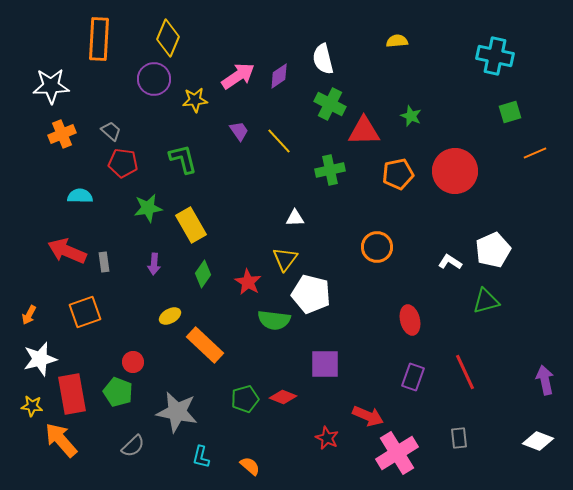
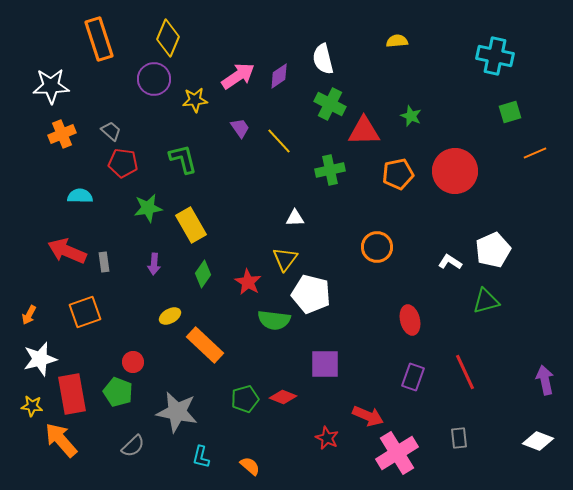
orange rectangle at (99, 39): rotated 21 degrees counterclockwise
purple trapezoid at (239, 131): moved 1 px right, 3 px up
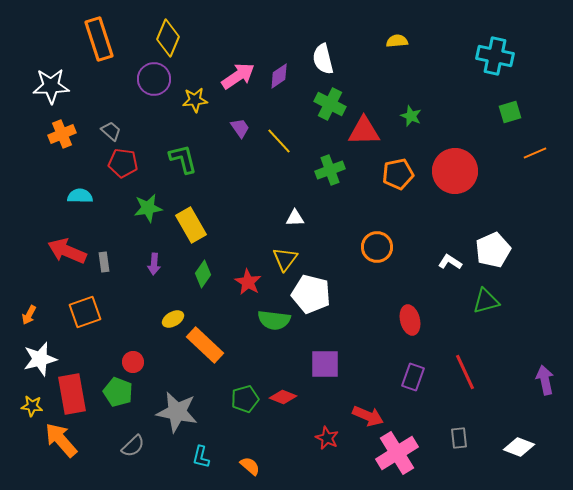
green cross at (330, 170): rotated 8 degrees counterclockwise
yellow ellipse at (170, 316): moved 3 px right, 3 px down
white diamond at (538, 441): moved 19 px left, 6 px down
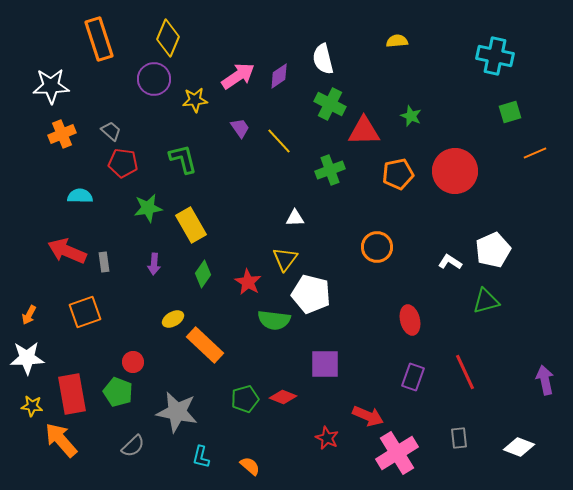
white star at (40, 359): moved 13 px left, 1 px up; rotated 12 degrees clockwise
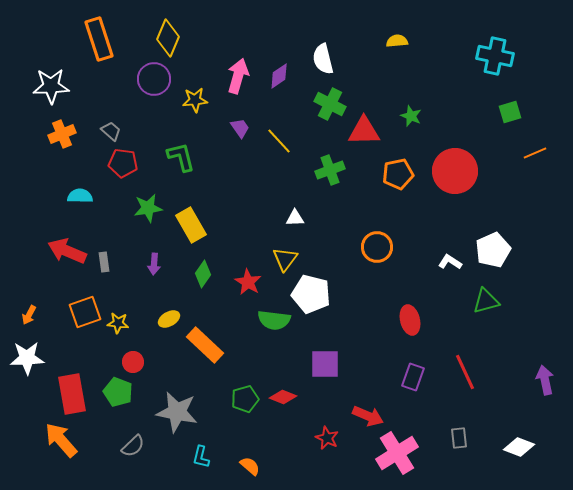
pink arrow at (238, 76): rotated 40 degrees counterclockwise
green L-shape at (183, 159): moved 2 px left, 2 px up
yellow ellipse at (173, 319): moved 4 px left
yellow star at (32, 406): moved 86 px right, 83 px up
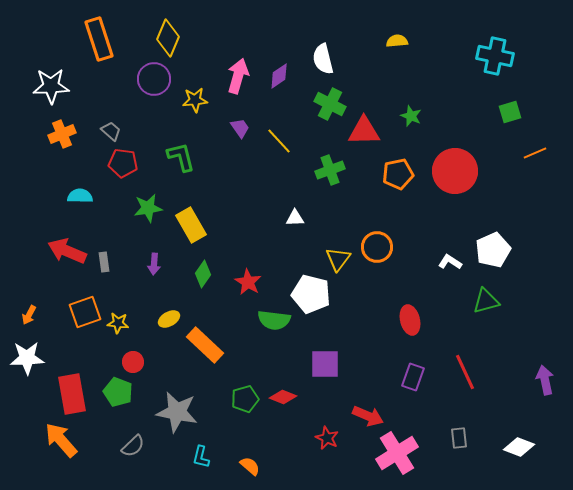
yellow triangle at (285, 259): moved 53 px right
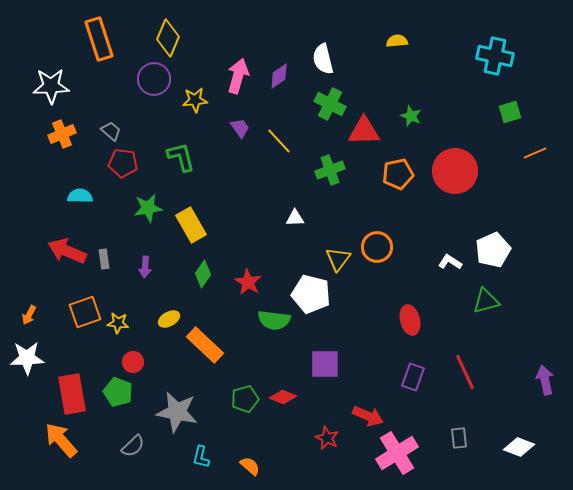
gray rectangle at (104, 262): moved 3 px up
purple arrow at (154, 264): moved 9 px left, 3 px down
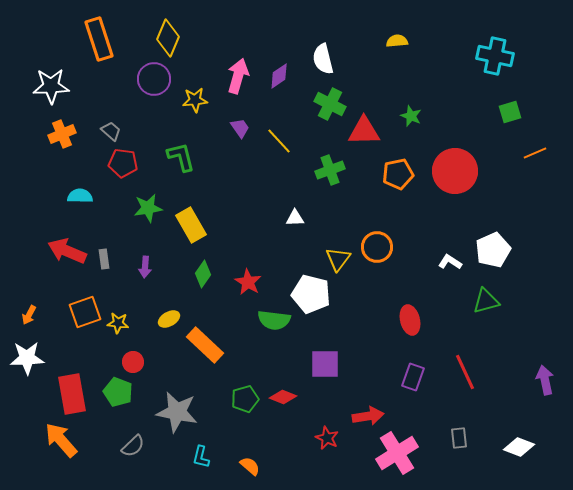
red arrow at (368, 416): rotated 32 degrees counterclockwise
